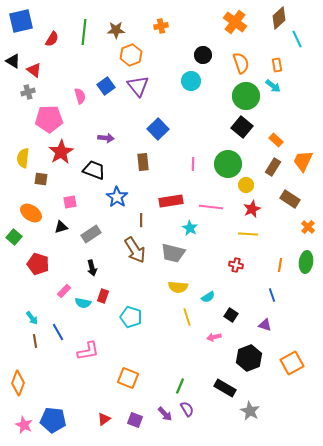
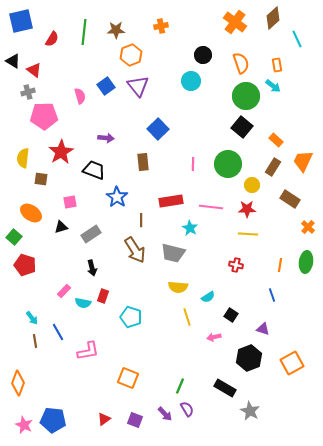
brown diamond at (279, 18): moved 6 px left
pink pentagon at (49, 119): moved 5 px left, 3 px up
yellow circle at (246, 185): moved 6 px right
red star at (252, 209): moved 5 px left; rotated 24 degrees clockwise
red pentagon at (38, 264): moved 13 px left, 1 px down
purple triangle at (265, 325): moved 2 px left, 4 px down
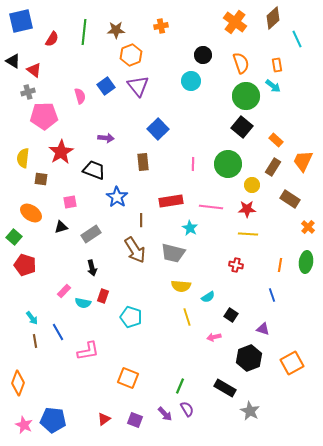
yellow semicircle at (178, 287): moved 3 px right, 1 px up
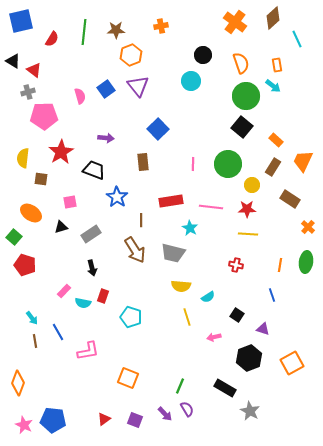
blue square at (106, 86): moved 3 px down
black square at (231, 315): moved 6 px right
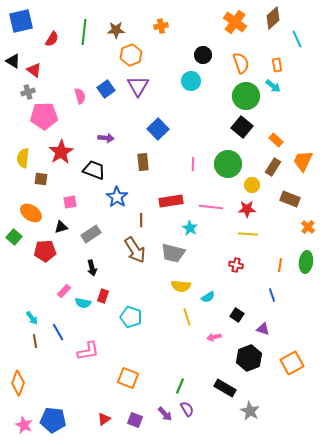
purple triangle at (138, 86): rotated 10 degrees clockwise
brown rectangle at (290, 199): rotated 12 degrees counterclockwise
red pentagon at (25, 265): moved 20 px right, 14 px up; rotated 20 degrees counterclockwise
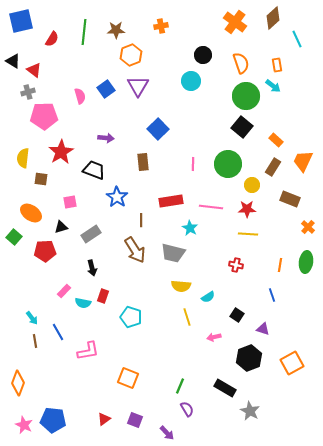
purple arrow at (165, 414): moved 2 px right, 19 px down
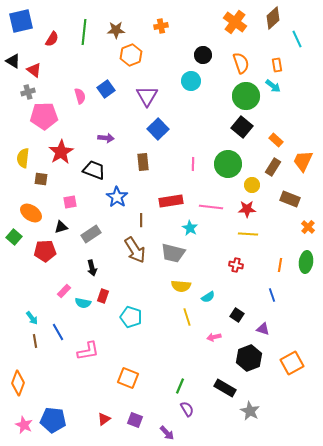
purple triangle at (138, 86): moved 9 px right, 10 px down
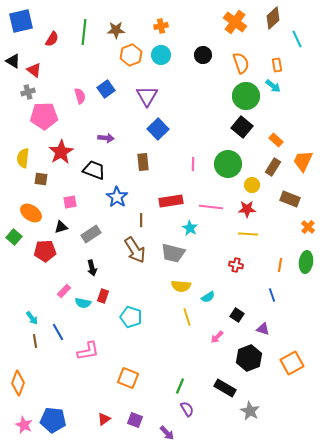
cyan circle at (191, 81): moved 30 px left, 26 px up
pink arrow at (214, 337): moved 3 px right; rotated 32 degrees counterclockwise
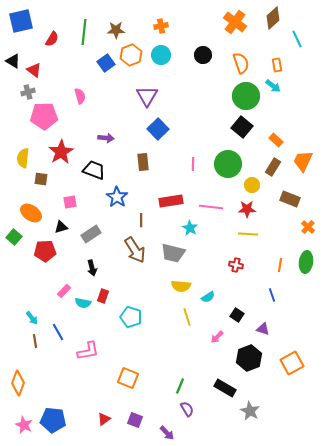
blue square at (106, 89): moved 26 px up
